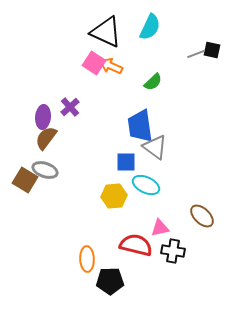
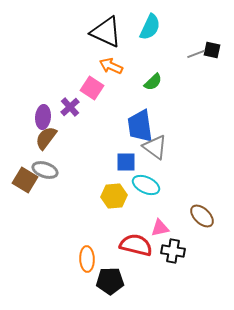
pink square: moved 2 px left, 25 px down
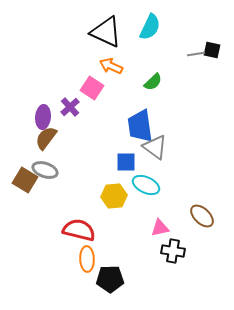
gray line: rotated 12 degrees clockwise
red semicircle: moved 57 px left, 15 px up
black pentagon: moved 2 px up
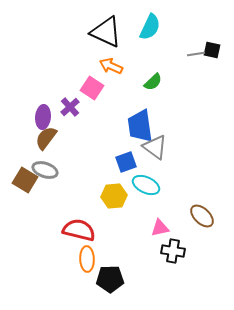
blue square: rotated 20 degrees counterclockwise
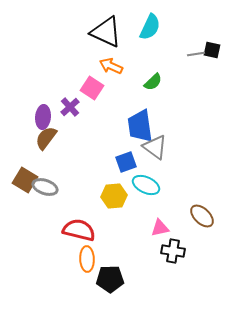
gray ellipse: moved 17 px down
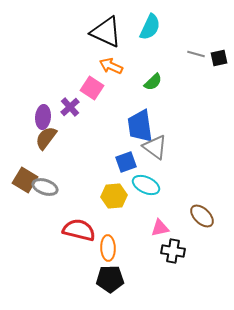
black square: moved 7 px right, 8 px down; rotated 24 degrees counterclockwise
gray line: rotated 24 degrees clockwise
orange ellipse: moved 21 px right, 11 px up
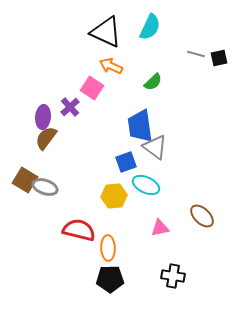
black cross: moved 25 px down
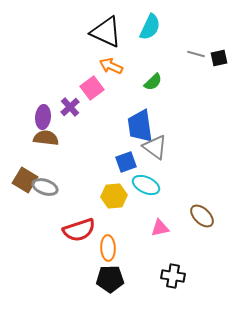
pink square: rotated 20 degrees clockwise
brown semicircle: rotated 60 degrees clockwise
red semicircle: rotated 148 degrees clockwise
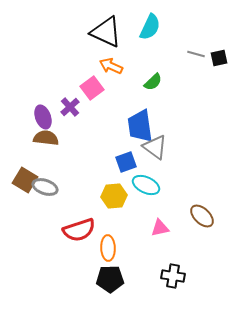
purple ellipse: rotated 25 degrees counterclockwise
